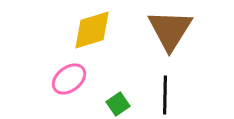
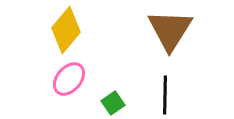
yellow diamond: moved 26 px left; rotated 33 degrees counterclockwise
pink ellipse: rotated 12 degrees counterclockwise
green square: moved 5 px left, 1 px up
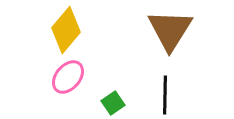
pink ellipse: moved 1 px left, 2 px up
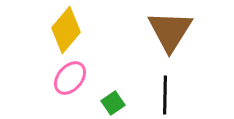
brown triangle: moved 1 px down
pink ellipse: moved 2 px right, 1 px down
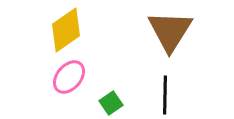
yellow diamond: rotated 15 degrees clockwise
pink ellipse: moved 1 px left, 1 px up
green square: moved 2 px left
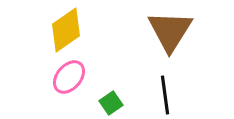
black line: rotated 9 degrees counterclockwise
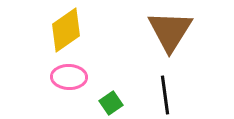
pink ellipse: rotated 52 degrees clockwise
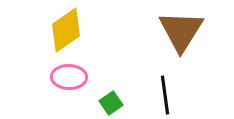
brown triangle: moved 11 px right
